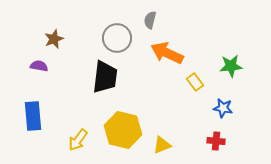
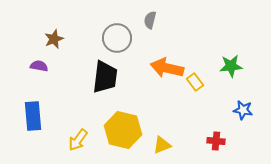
orange arrow: moved 15 px down; rotated 12 degrees counterclockwise
blue star: moved 20 px right, 2 px down
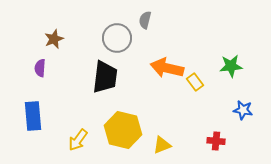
gray semicircle: moved 5 px left
purple semicircle: moved 1 px right, 2 px down; rotated 96 degrees counterclockwise
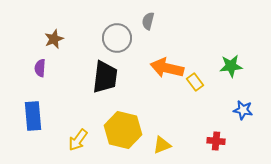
gray semicircle: moved 3 px right, 1 px down
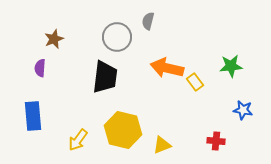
gray circle: moved 1 px up
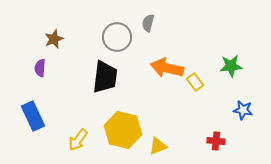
gray semicircle: moved 2 px down
blue rectangle: rotated 20 degrees counterclockwise
yellow triangle: moved 4 px left, 1 px down
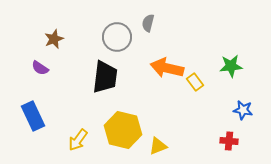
purple semicircle: rotated 60 degrees counterclockwise
red cross: moved 13 px right
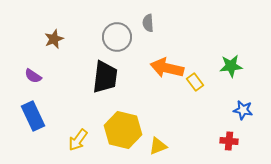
gray semicircle: rotated 18 degrees counterclockwise
purple semicircle: moved 7 px left, 8 px down
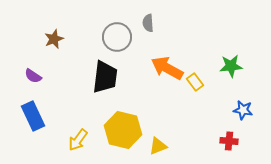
orange arrow: rotated 16 degrees clockwise
